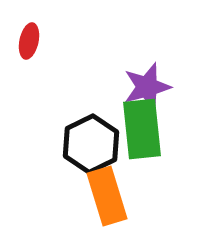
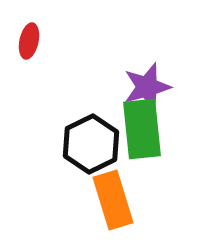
orange rectangle: moved 6 px right, 4 px down
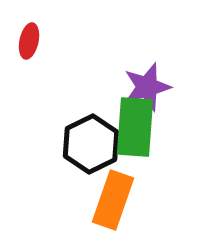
green rectangle: moved 7 px left, 2 px up; rotated 10 degrees clockwise
orange rectangle: rotated 36 degrees clockwise
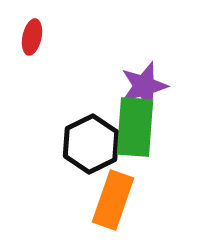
red ellipse: moved 3 px right, 4 px up
purple star: moved 3 px left, 1 px up
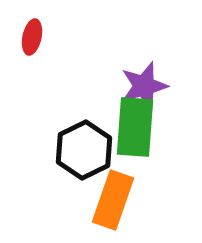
black hexagon: moved 7 px left, 6 px down
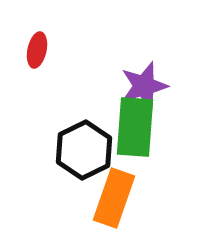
red ellipse: moved 5 px right, 13 px down
orange rectangle: moved 1 px right, 2 px up
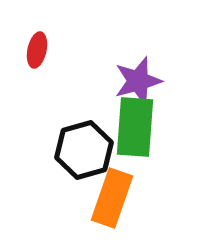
purple star: moved 6 px left, 5 px up
black hexagon: rotated 10 degrees clockwise
orange rectangle: moved 2 px left
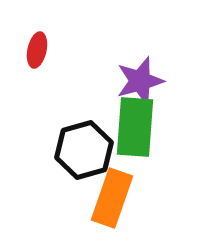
purple star: moved 2 px right
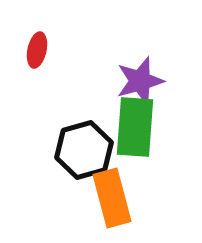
orange rectangle: rotated 34 degrees counterclockwise
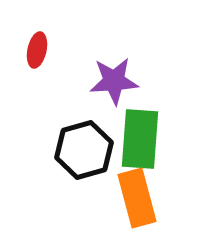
purple star: moved 26 px left; rotated 12 degrees clockwise
green rectangle: moved 5 px right, 12 px down
orange rectangle: moved 25 px right
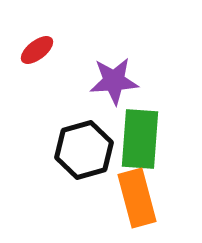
red ellipse: rotated 40 degrees clockwise
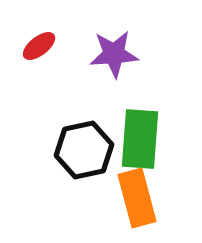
red ellipse: moved 2 px right, 4 px up
purple star: moved 27 px up
black hexagon: rotated 4 degrees clockwise
